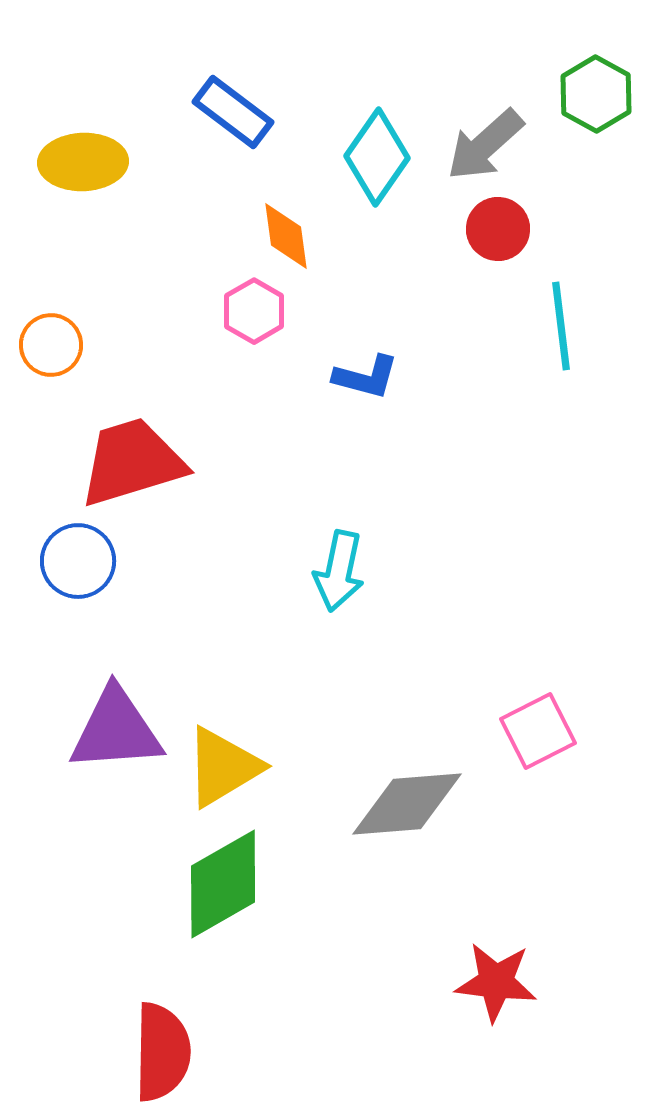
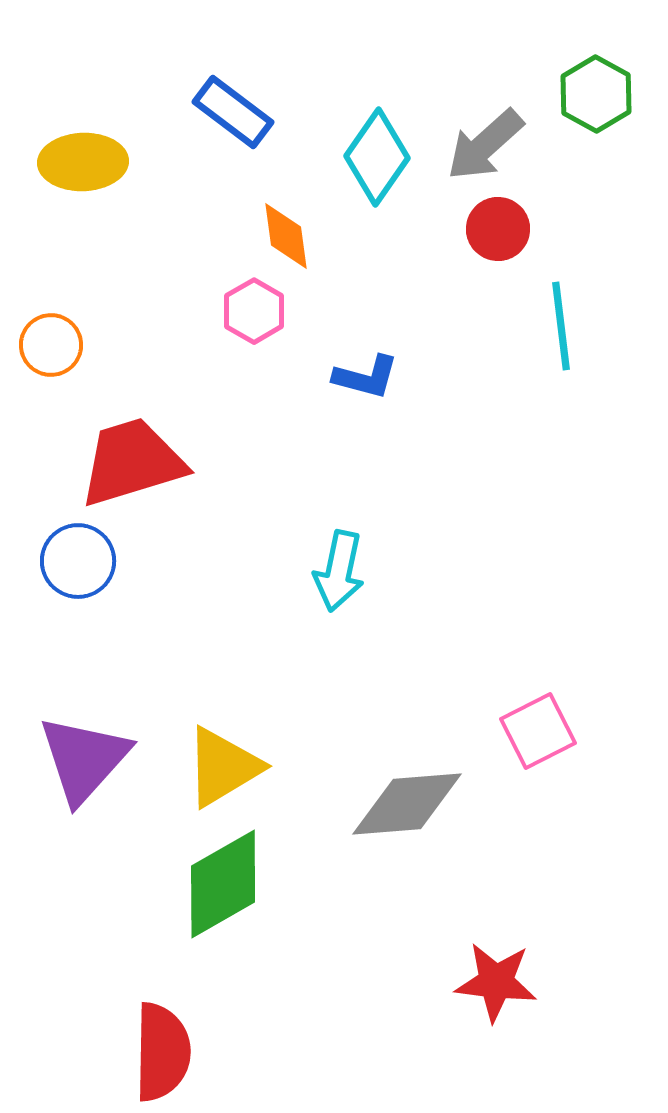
purple triangle: moved 32 px left, 29 px down; rotated 44 degrees counterclockwise
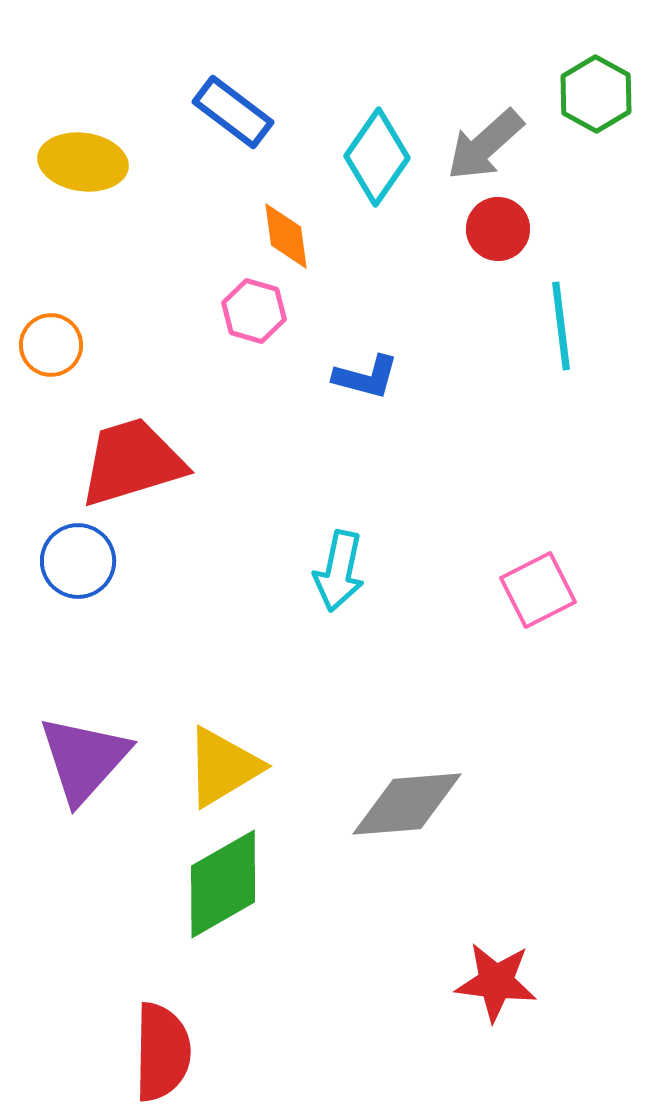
yellow ellipse: rotated 10 degrees clockwise
pink hexagon: rotated 14 degrees counterclockwise
pink square: moved 141 px up
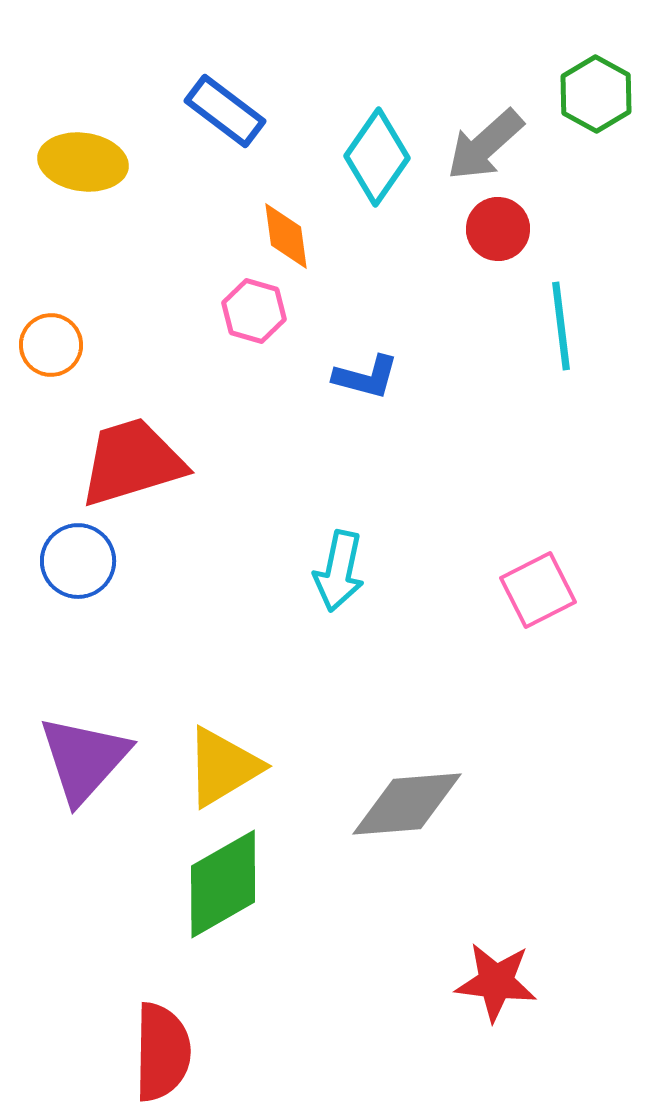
blue rectangle: moved 8 px left, 1 px up
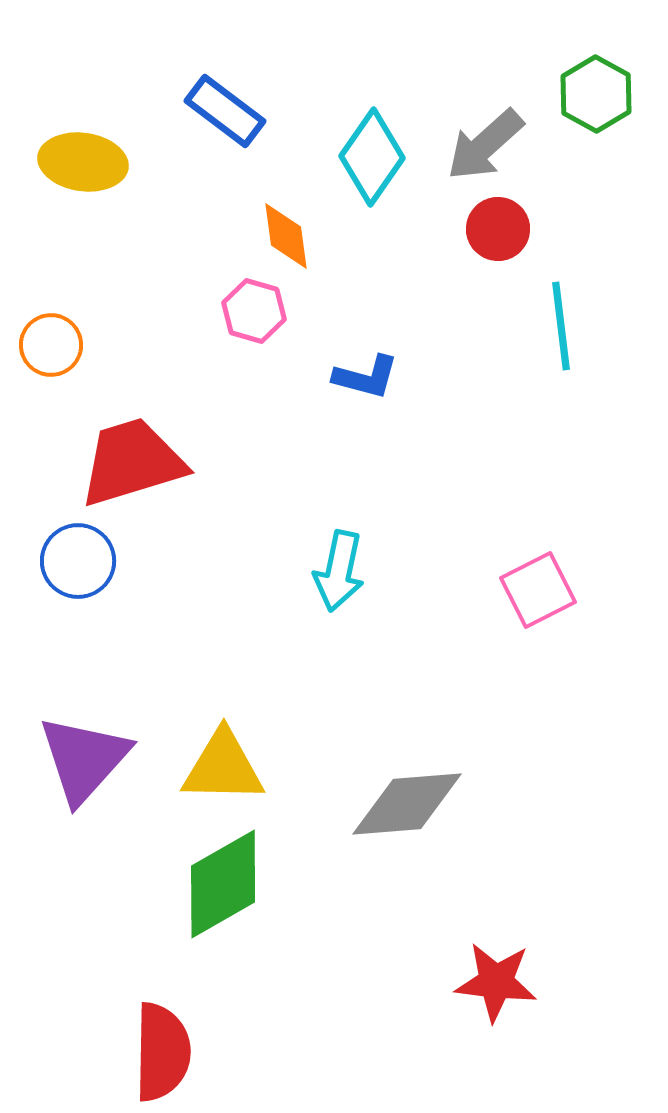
cyan diamond: moved 5 px left
yellow triangle: rotated 32 degrees clockwise
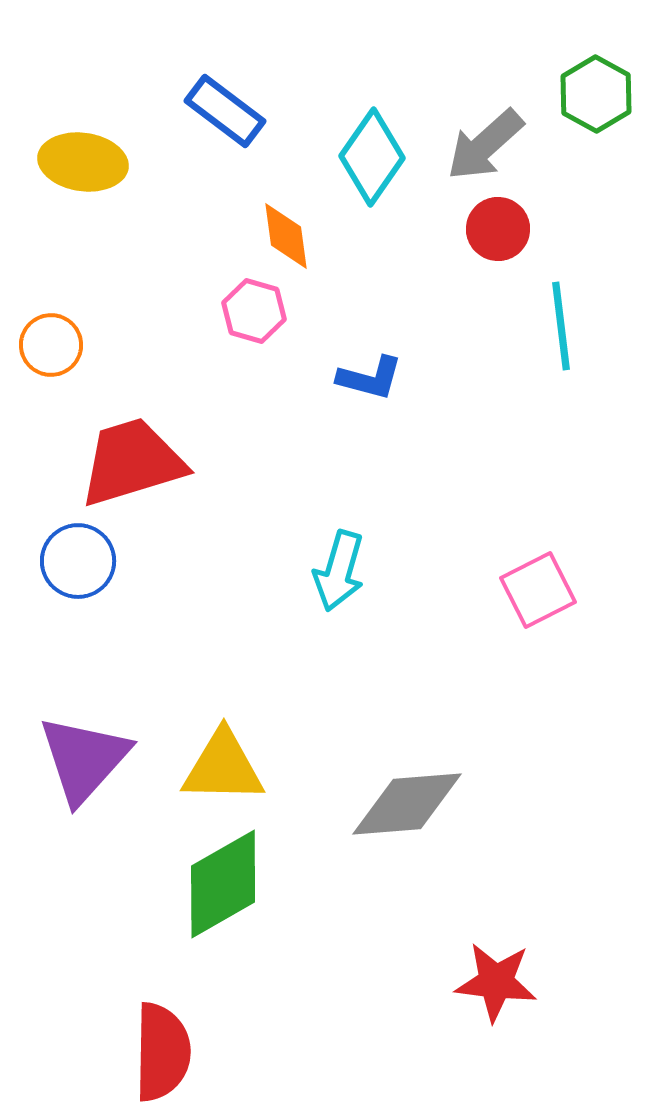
blue L-shape: moved 4 px right, 1 px down
cyan arrow: rotated 4 degrees clockwise
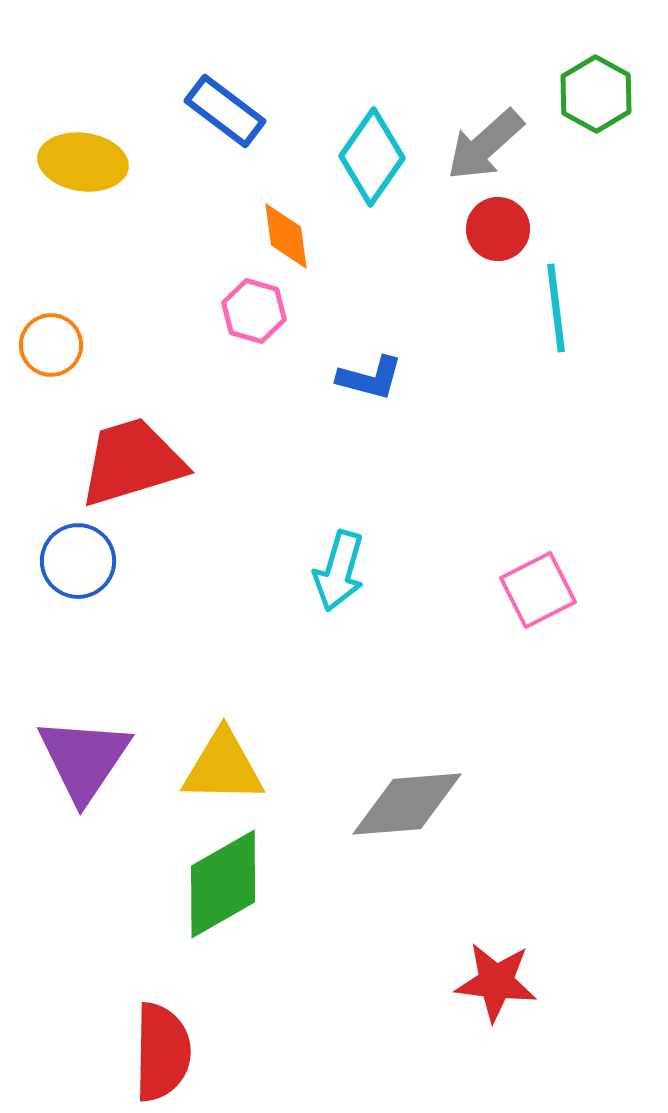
cyan line: moved 5 px left, 18 px up
purple triangle: rotated 8 degrees counterclockwise
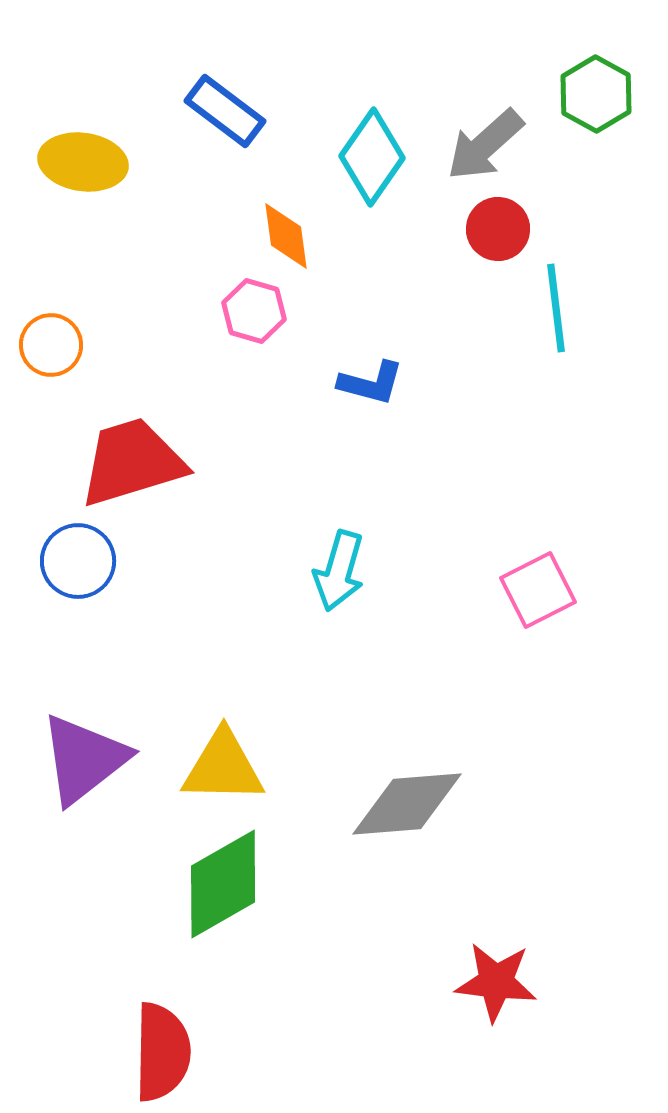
blue L-shape: moved 1 px right, 5 px down
purple triangle: rotated 18 degrees clockwise
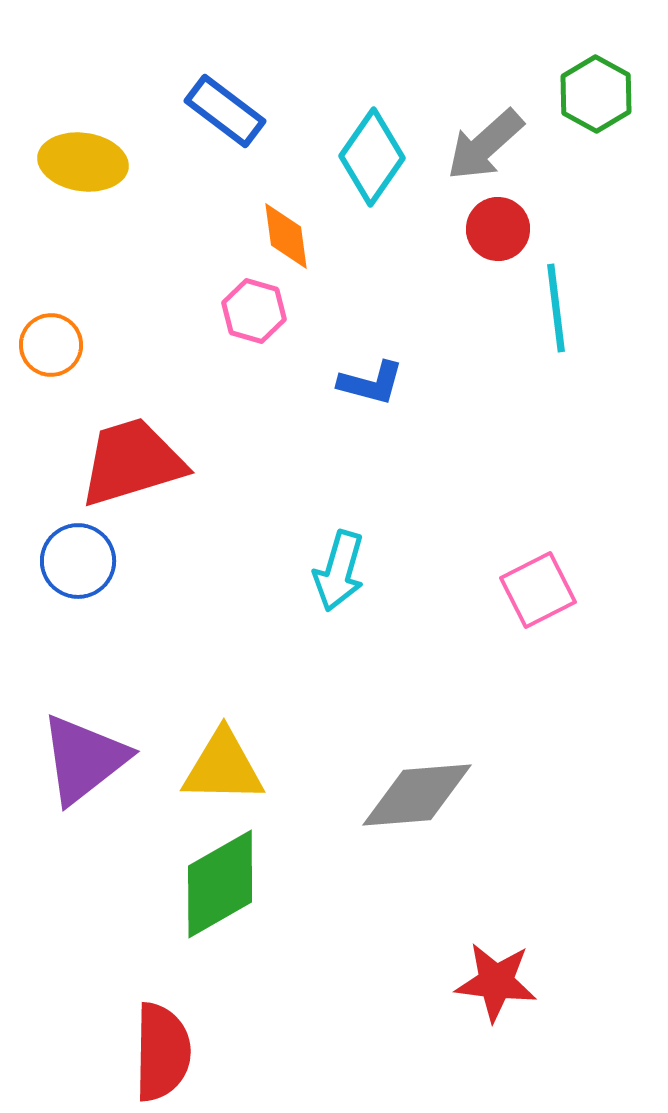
gray diamond: moved 10 px right, 9 px up
green diamond: moved 3 px left
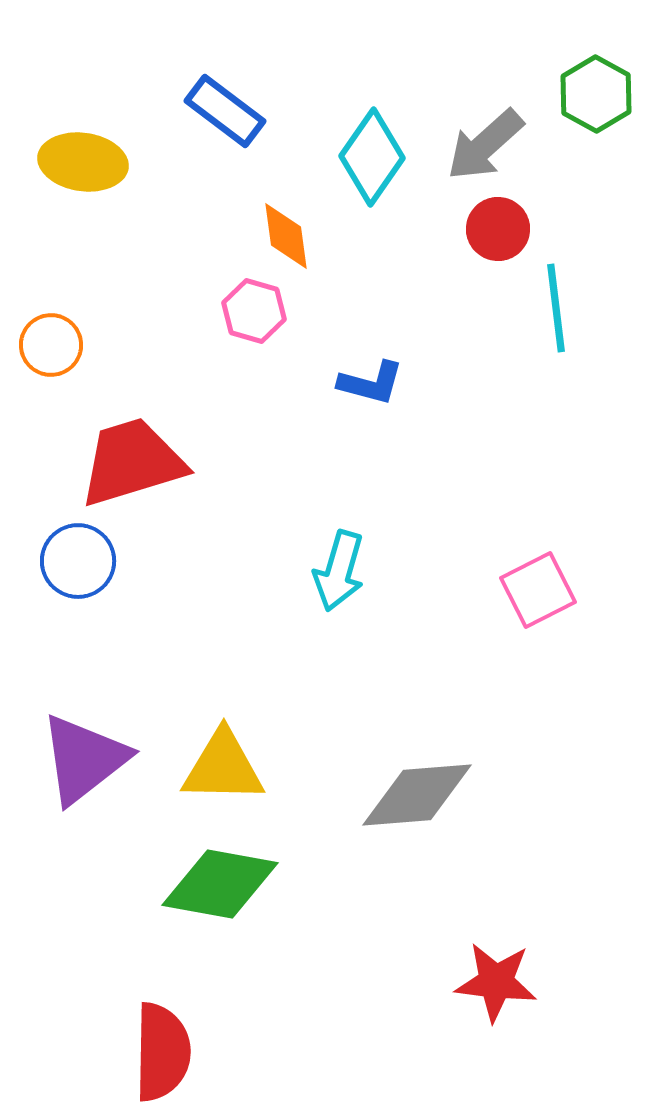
green diamond: rotated 40 degrees clockwise
